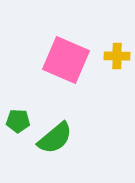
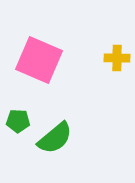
yellow cross: moved 2 px down
pink square: moved 27 px left
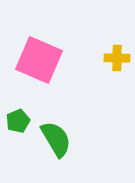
green pentagon: rotated 25 degrees counterclockwise
green semicircle: moved 1 px right, 1 px down; rotated 81 degrees counterclockwise
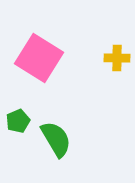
pink square: moved 2 px up; rotated 9 degrees clockwise
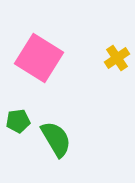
yellow cross: rotated 35 degrees counterclockwise
green pentagon: rotated 15 degrees clockwise
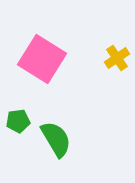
pink square: moved 3 px right, 1 px down
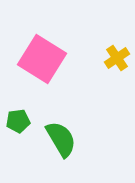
green semicircle: moved 5 px right
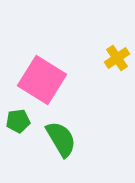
pink square: moved 21 px down
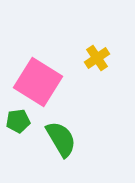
yellow cross: moved 20 px left
pink square: moved 4 px left, 2 px down
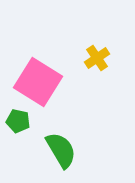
green pentagon: rotated 20 degrees clockwise
green semicircle: moved 11 px down
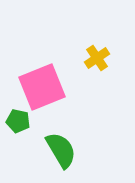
pink square: moved 4 px right, 5 px down; rotated 36 degrees clockwise
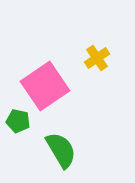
pink square: moved 3 px right, 1 px up; rotated 12 degrees counterclockwise
